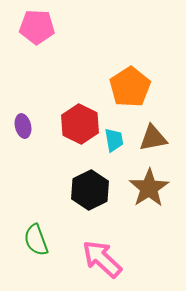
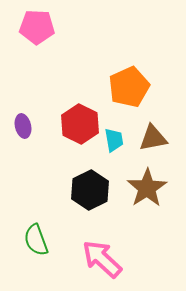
orange pentagon: moved 1 px left; rotated 9 degrees clockwise
brown star: moved 2 px left
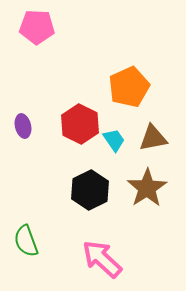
cyan trapezoid: rotated 25 degrees counterclockwise
green semicircle: moved 10 px left, 1 px down
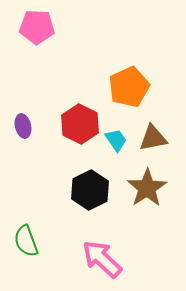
cyan trapezoid: moved 2 px right
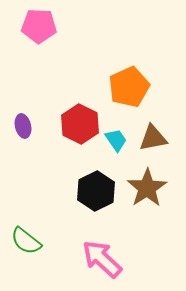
pink pentagon: moved 2 px right, 1 px up
black hexagon: moved 6 px right, 1 px down
green semicircle: rotated 32 degrees counterclockwise
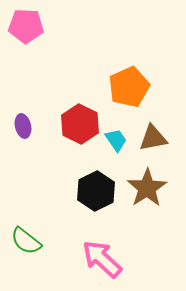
pink pentagon: moved 13 px left
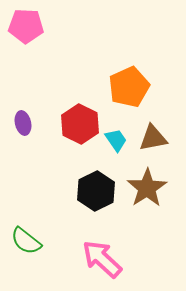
purple ellipse: moved 3 px up
